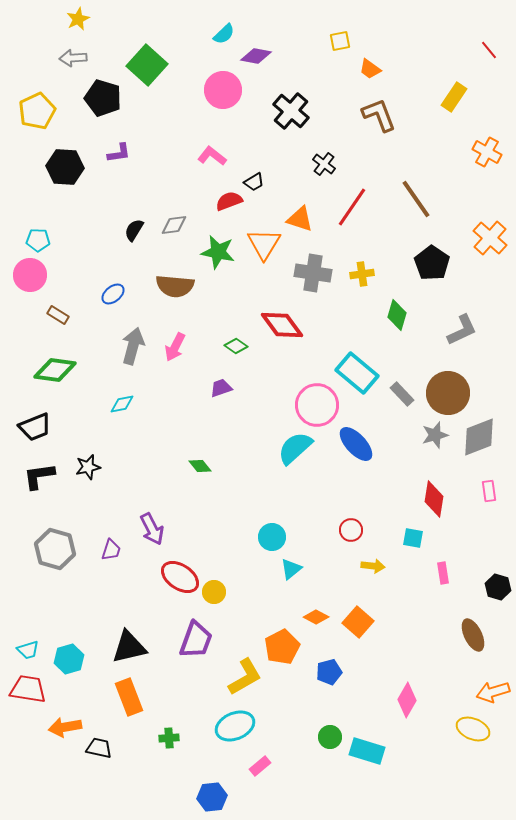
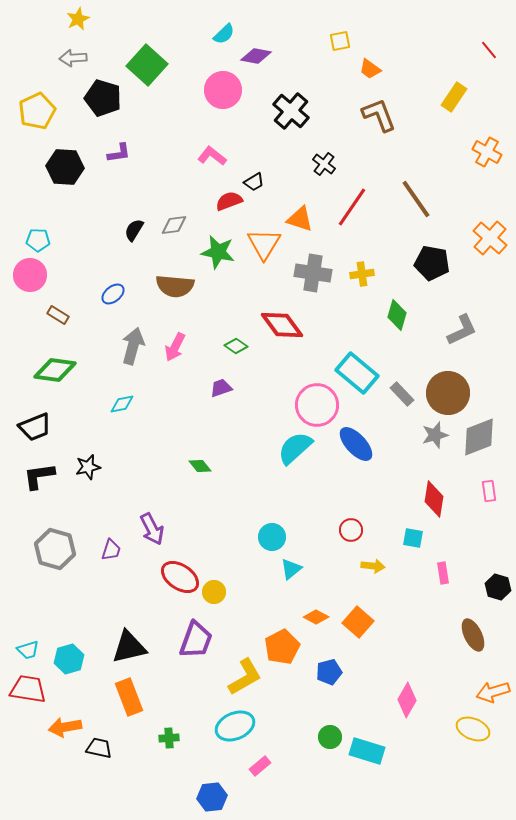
black pentagon at (432, 263): rotated 24 degrees counterclockwise
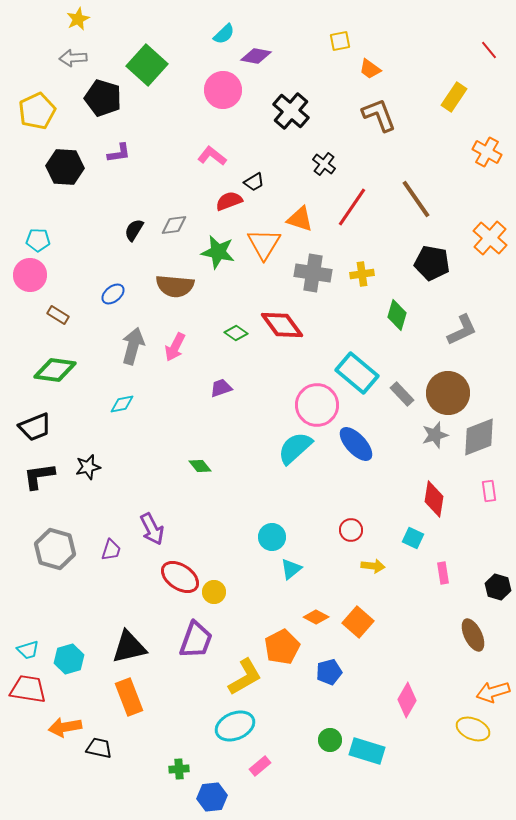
green diamond at (236, 346): moved 13 px up
cyan square at (413, 538): rotated 15 degrees clockwise
green circle at (330, 737): moved 3 px down
green cross at (169, 738): moved 10 px right, 31 px down
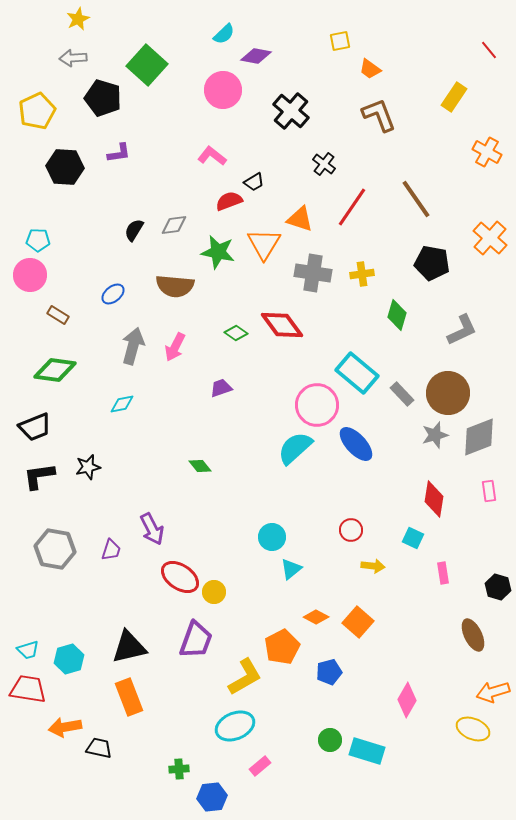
gray hexagon at (55, 549): rotated 6 degrees counterclockwise
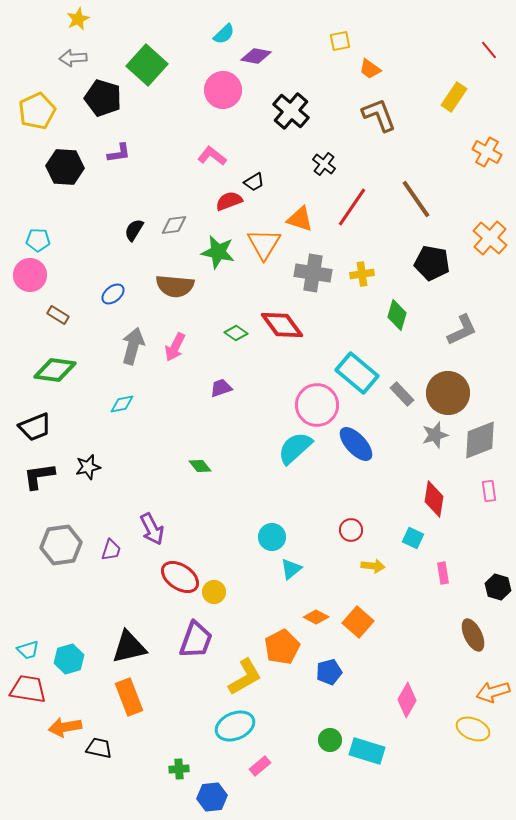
gray diamond at (479, 437): moved 1 px right, 3 px down
gray hexagon at (55, 549): moved 6 px right, 4 px up; rotated 18 degrees counterclockwise
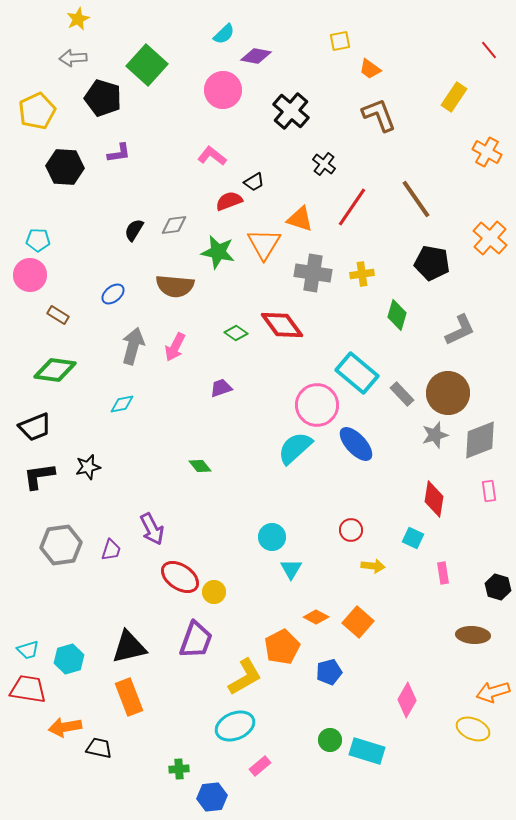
gray L-shape at (462, 330): moved 2 px left
cyan triangle at (291, 569): rotated 20 degrees counterclockwise
brown ellipse at (473, 635): rotated 60 degrees counterclockwise
